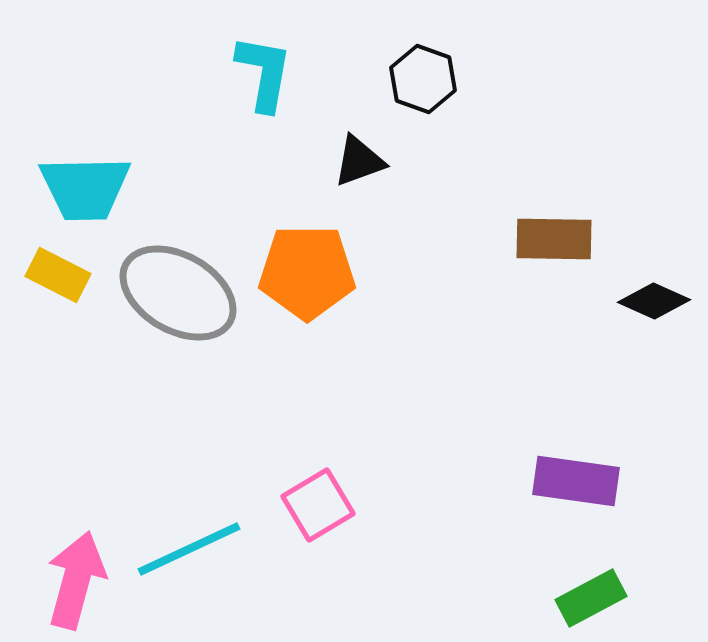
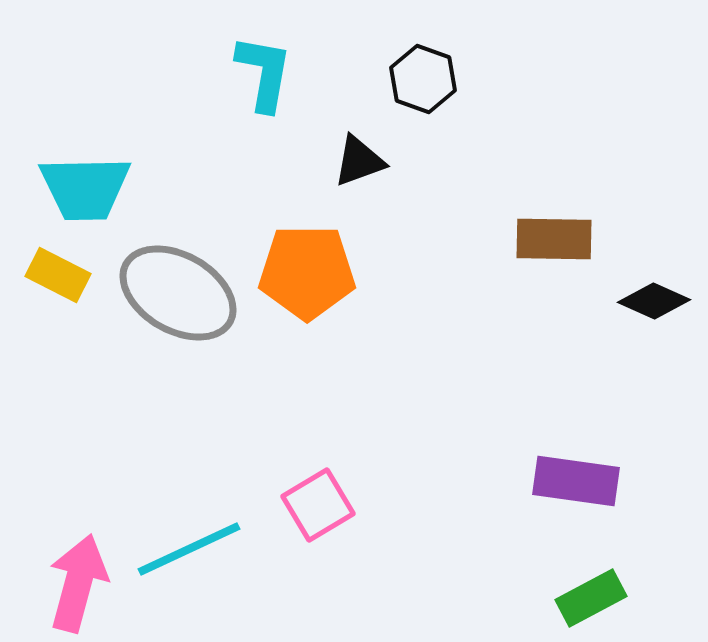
pink arrow: moved 2 px right, 3 px down
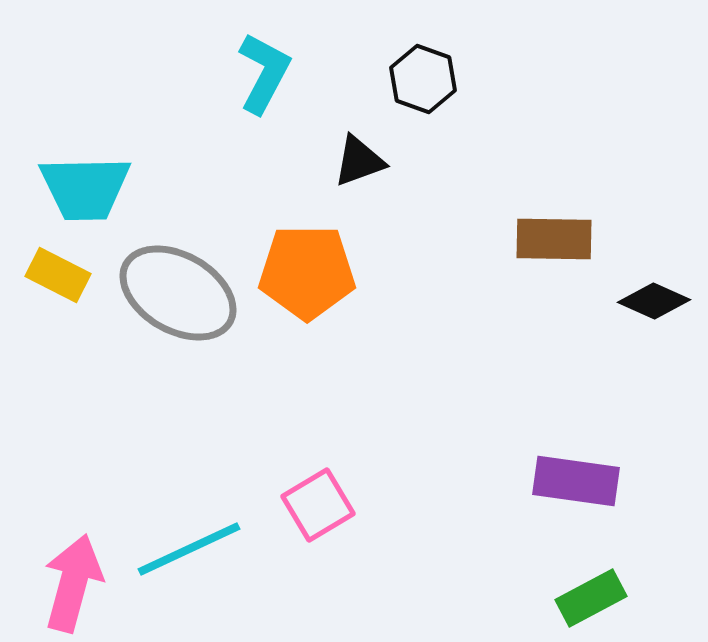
cyan L-shape: rotated 18 degrees clockwise
pink arrow: moved 5 px left
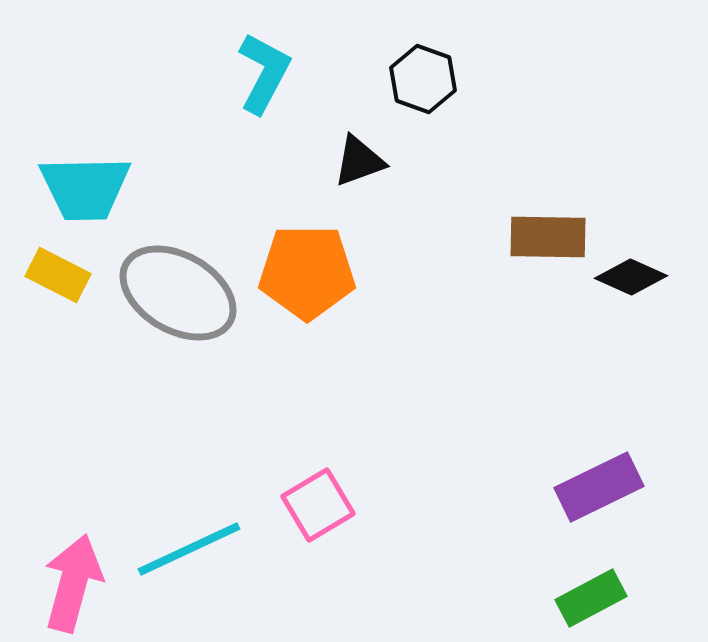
brown rectangle: moved 6 px left, 2 px up
black diamond: moved 23 px left, 24 px up
purple rectangle: moved 23 px right, 6 px down; rotated 34 degrees counterclockwise
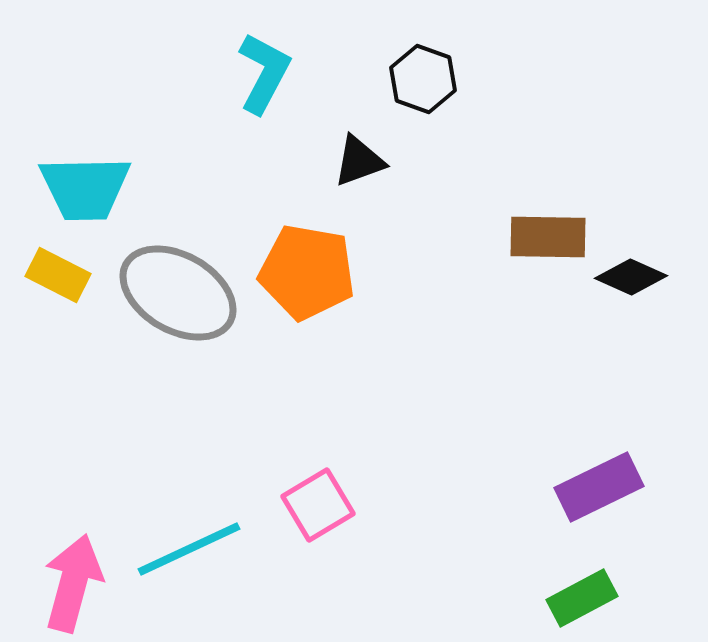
orange pentagon: rotated 10 degrees clockwise
green rectangle: moved 9 px left
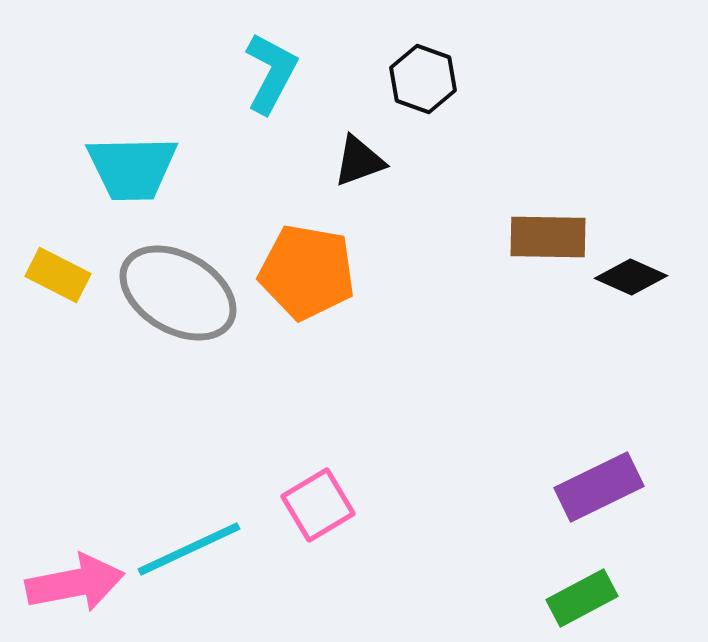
cyan L-shape: moved 7 px right
cyan trapezoid: moved 47 px right, 20 px up
pink arrow: moved 2 px right; rotated 64 degrees clockwise
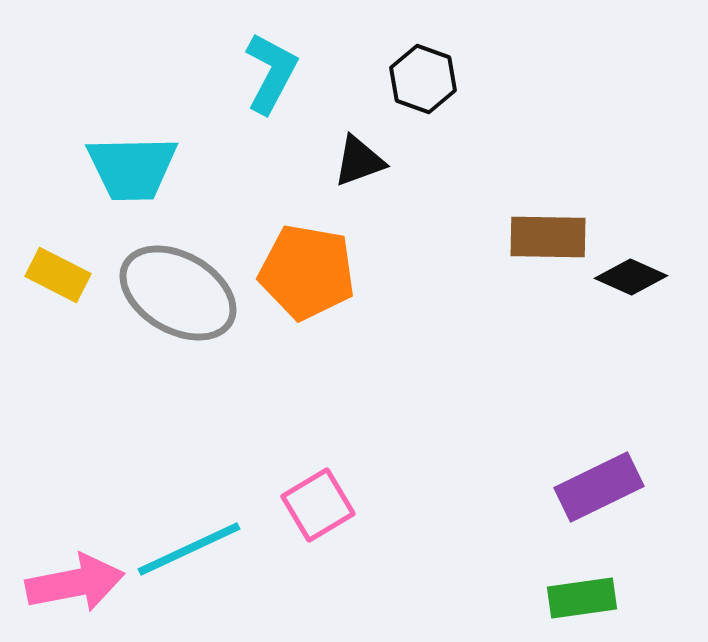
green rectangle: rotated 20 degrees clockwise
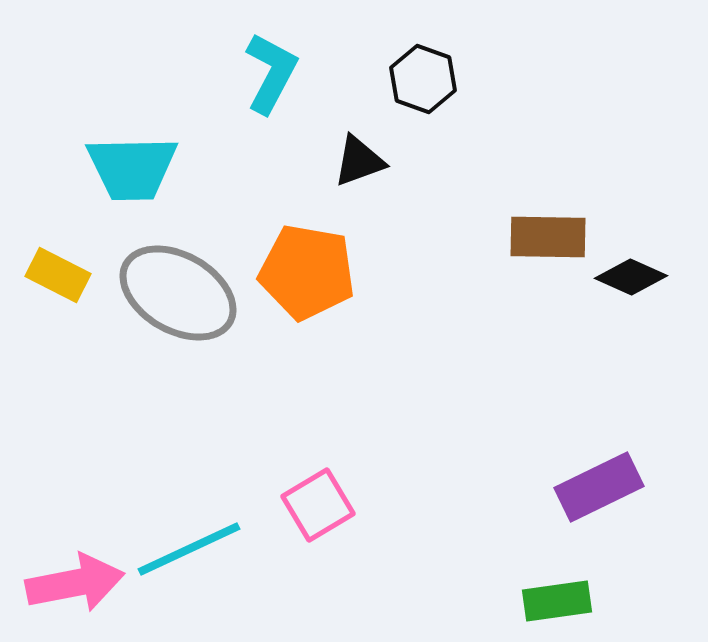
green rectangle: moved 25 px left, 3 px down
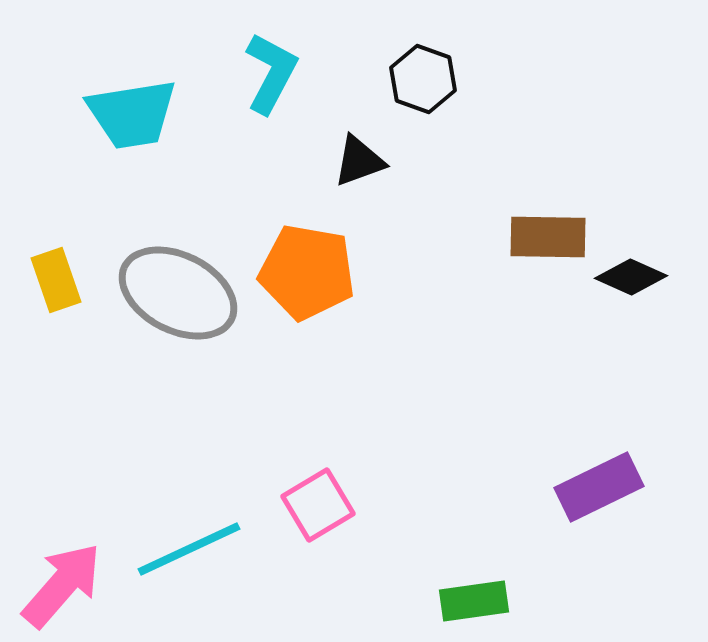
cyan trapezoid: moved 54 px up; rotated 8 degrees counterclockwise
yellow rectangle: moved 2 px left, 5 px down; rotated 44 degrees clockwise
gray ellipse: rotated 3 degrees counterclockwise
pink arrow: moved 13 px left, 2 px down; rotated 38 degrees counterclockwise
green rectangle: moved 83 px left
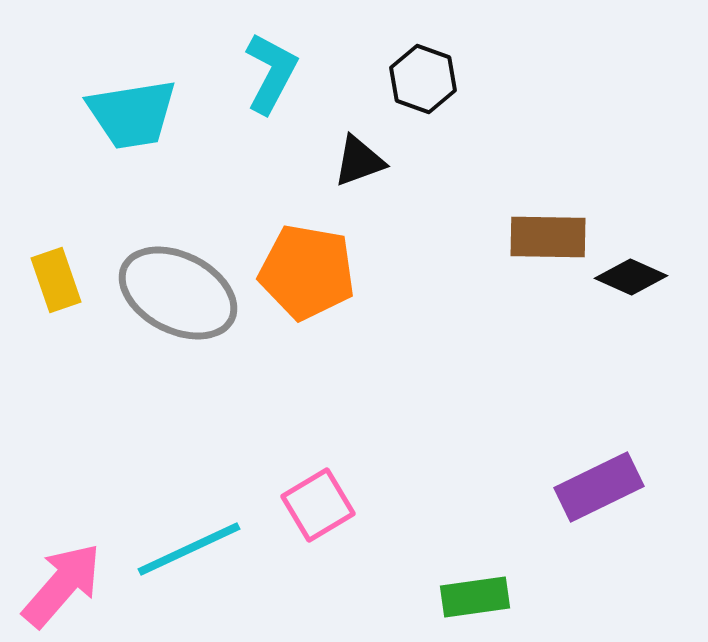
green rectangle: moved 1 px right, 4 px up
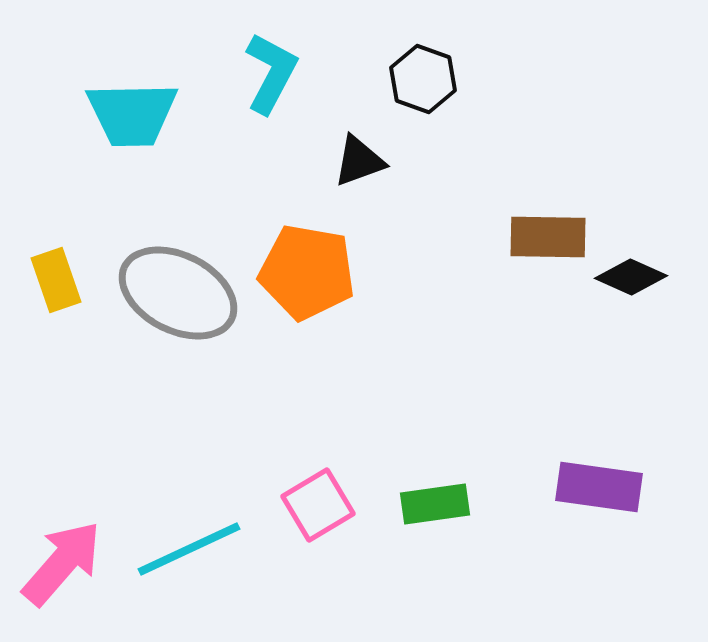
cyan trapezoid: rotated 8 degrees clockwise
purple rectangle: rotated 34 degrees clockwise
pink arrow: moved 22 px up
green rectangle: moved 40 px left, 93 px up
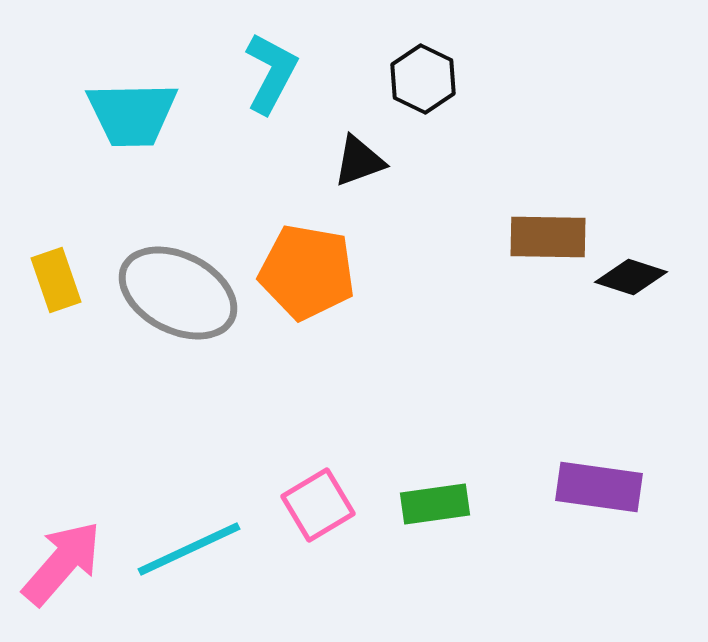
black hexagon: rotated 6 degrees clockwise
black diamond: rotated 6 degrees counterclockwise
